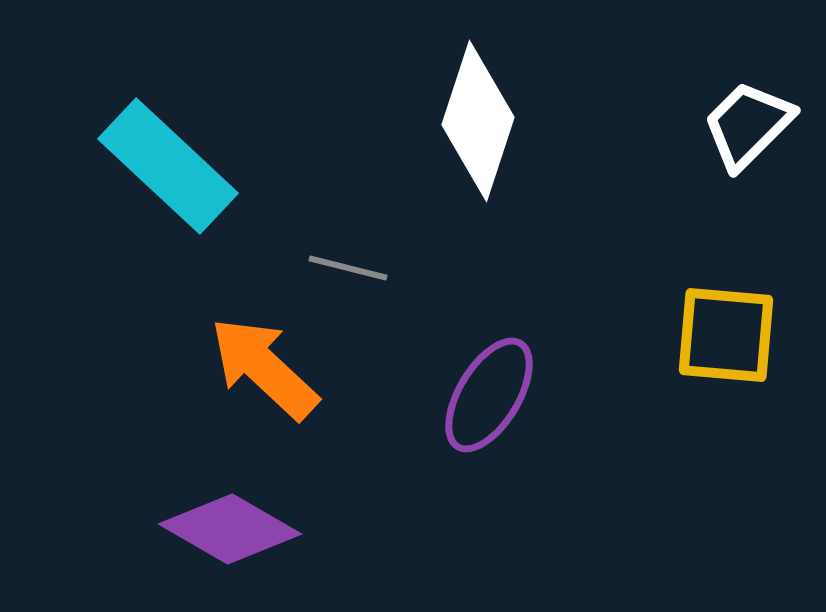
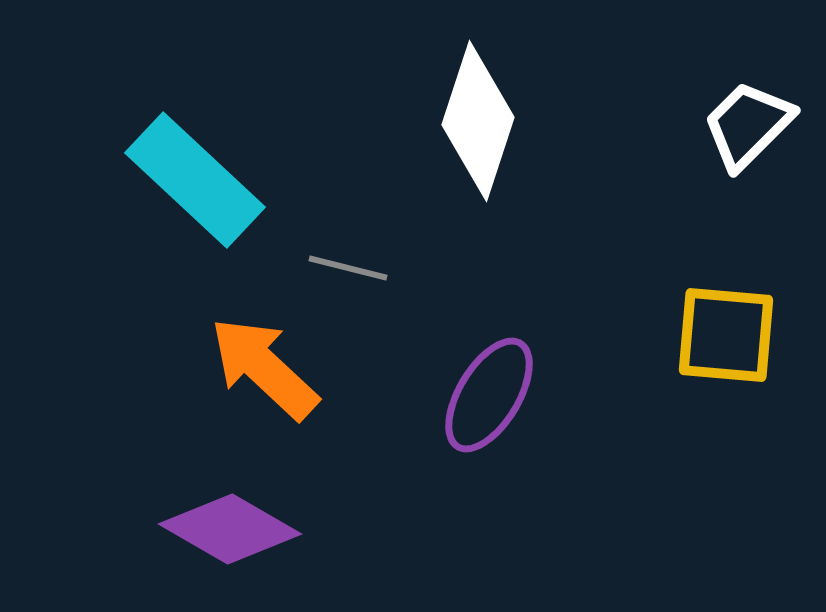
cyan rectangle: moved 27 px right, 14 px down
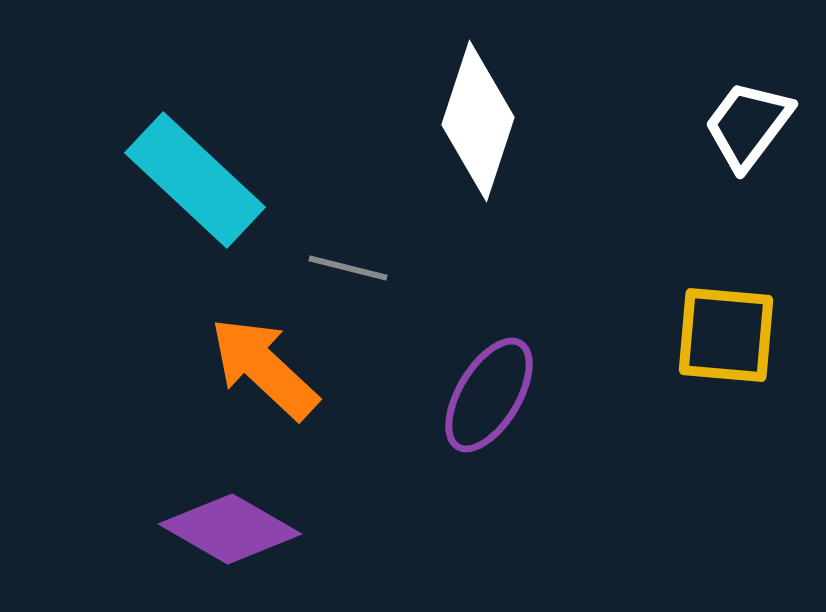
white trapezoid: rotated 8 degrees counterclockwise
